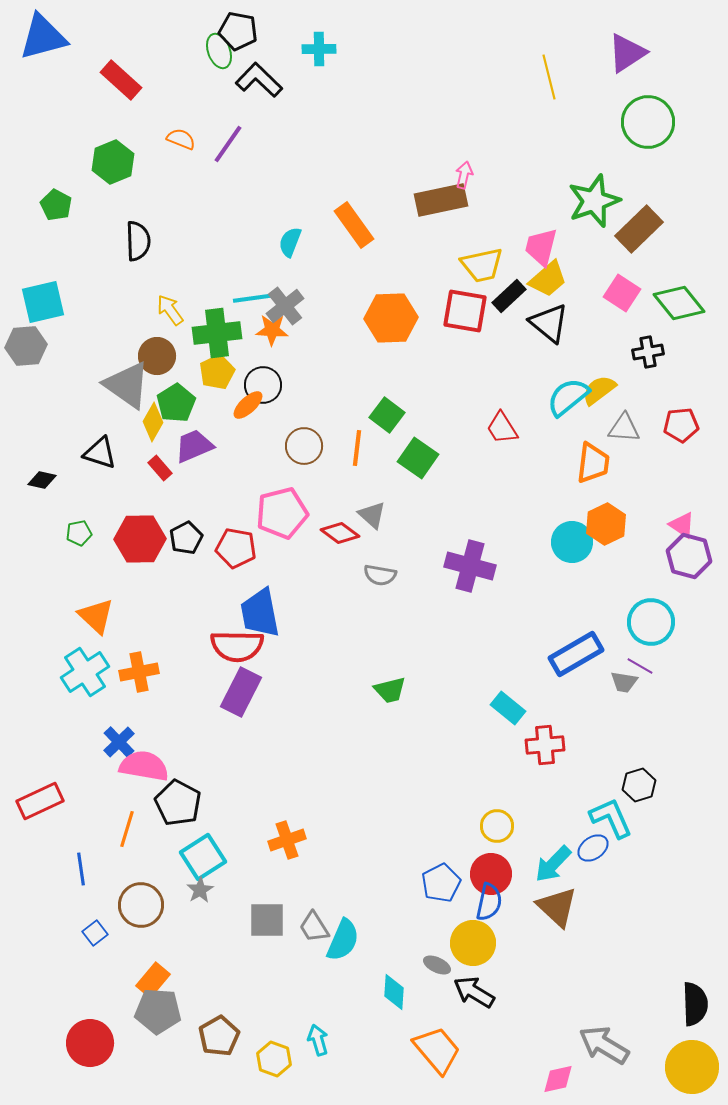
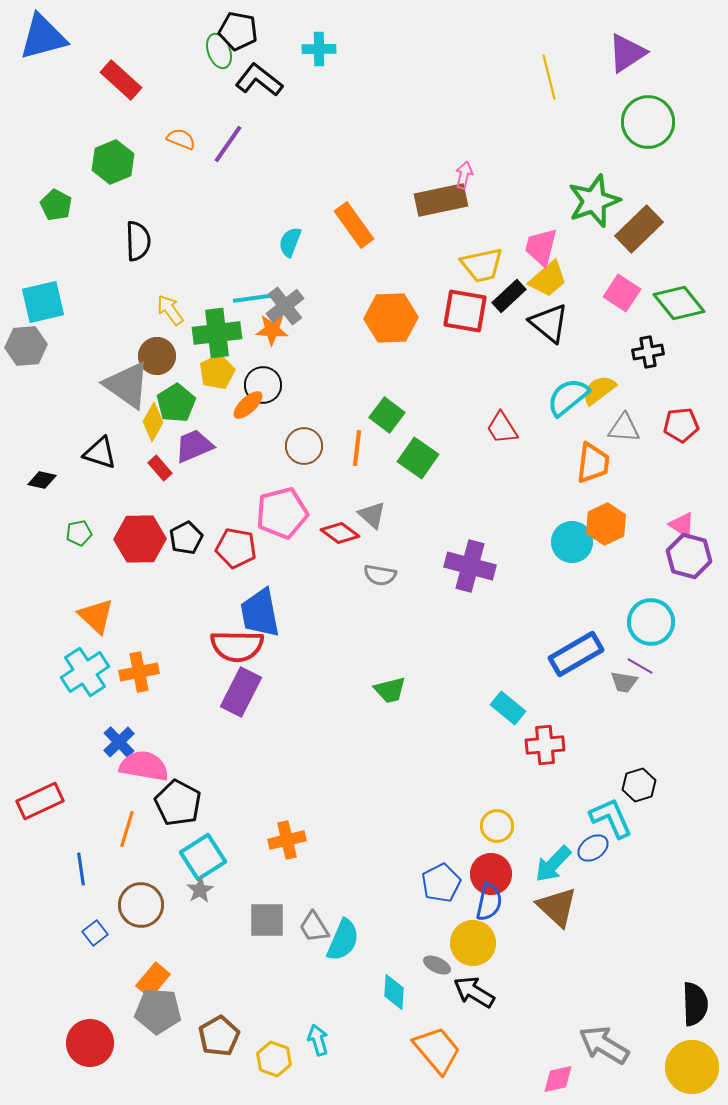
black L-shape at (259, 80): rotated 6 degrees counterclockwise
orange cross at (287, 840): rotated 6 degrees clockwise
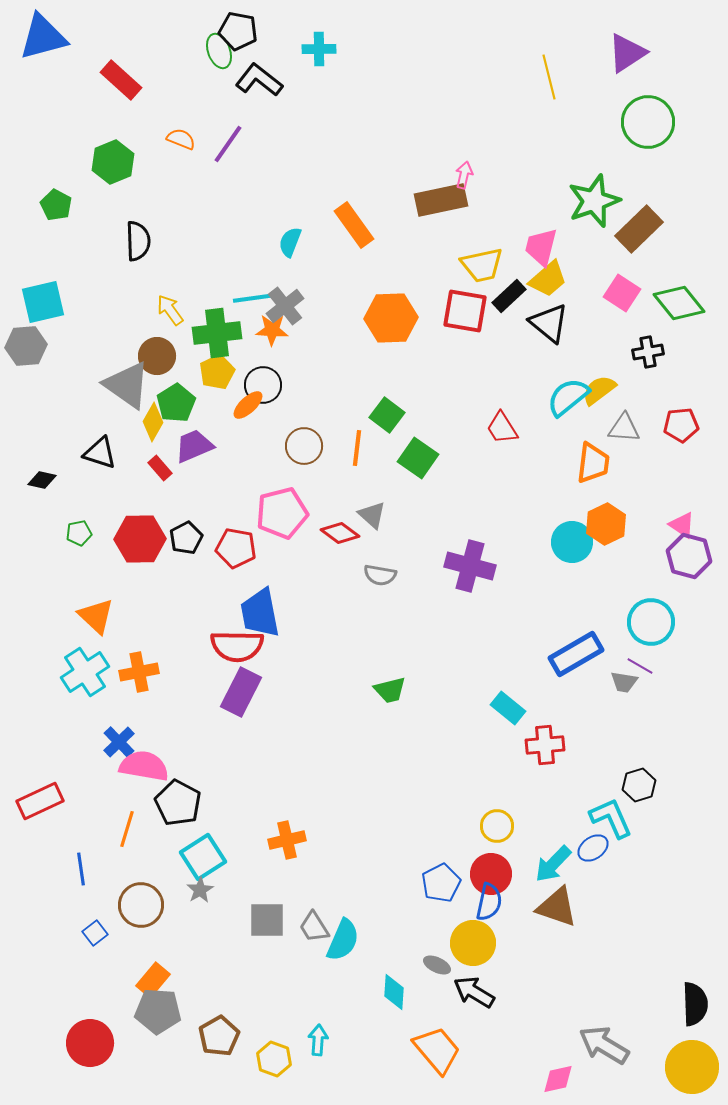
brown triangle at (557, 907): rotated 24 degrees counterclockwise
cyan arrow at (318, 1040): rotated 20 degrees clockwise
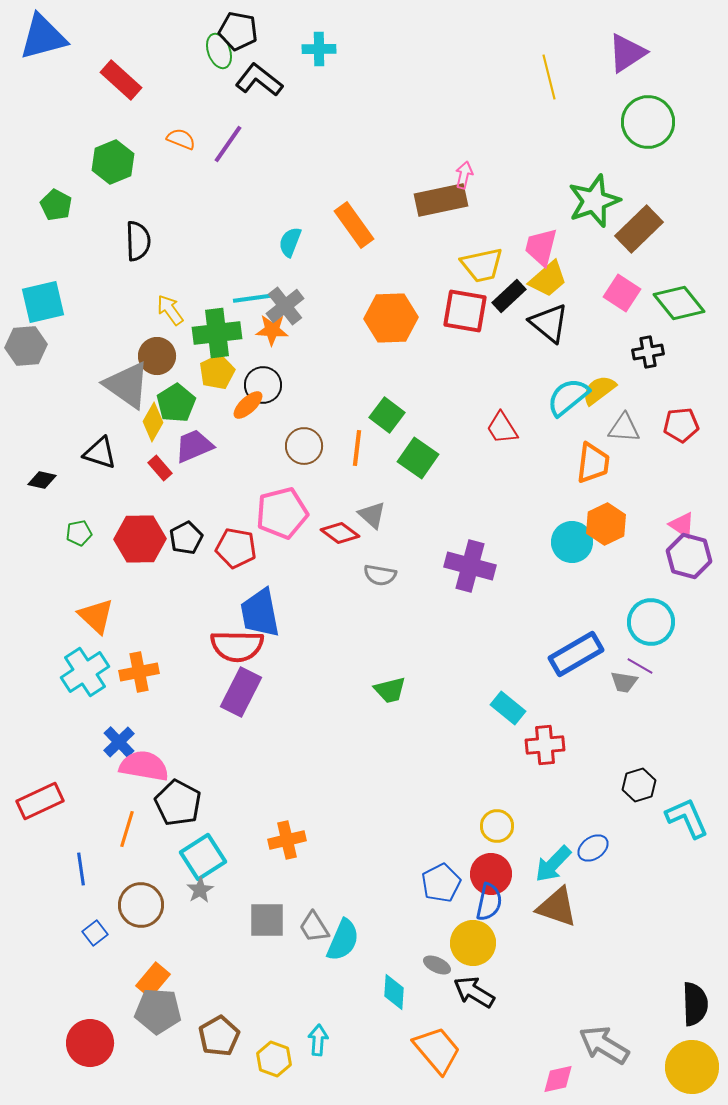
cyan L-shape at (611, 818): moved 76 px right
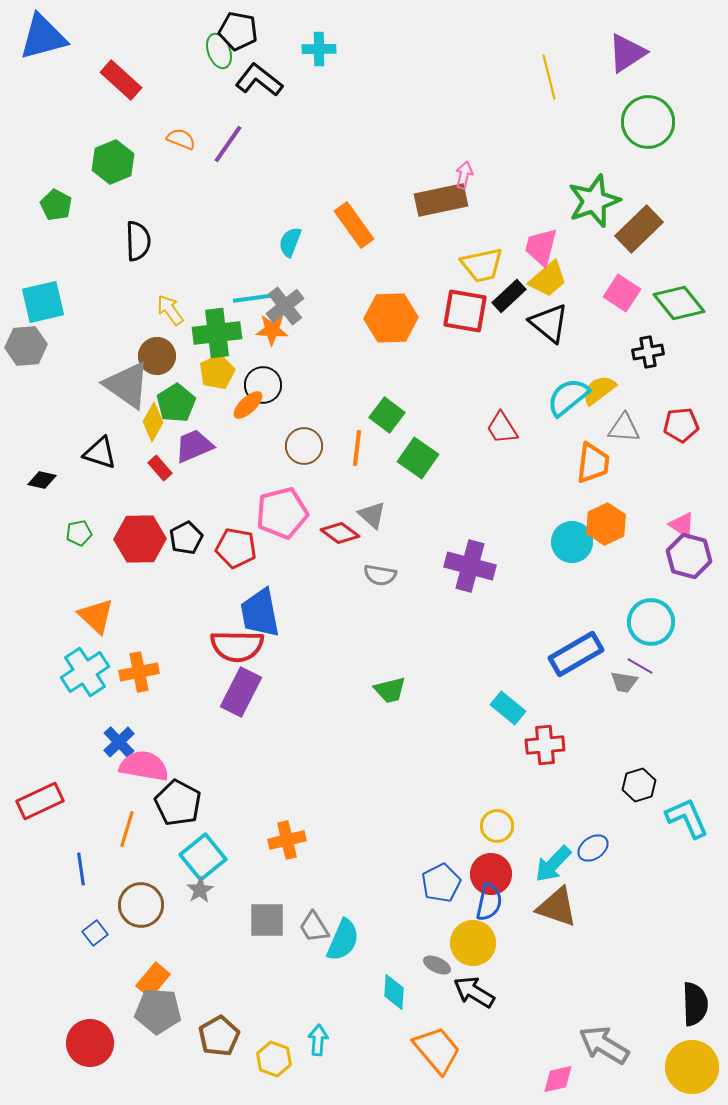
cyan square at (203, 857): rotated 6 degrees counterclockwise
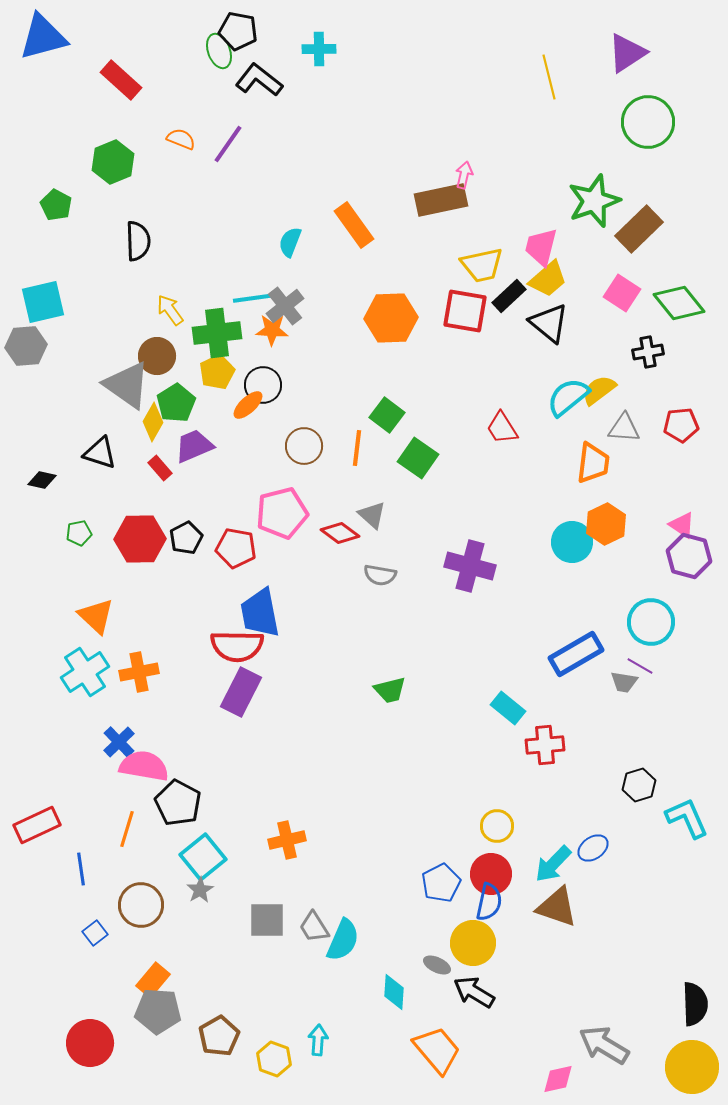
red rectangle at (40, 801): moved 3 px left, 24 px down
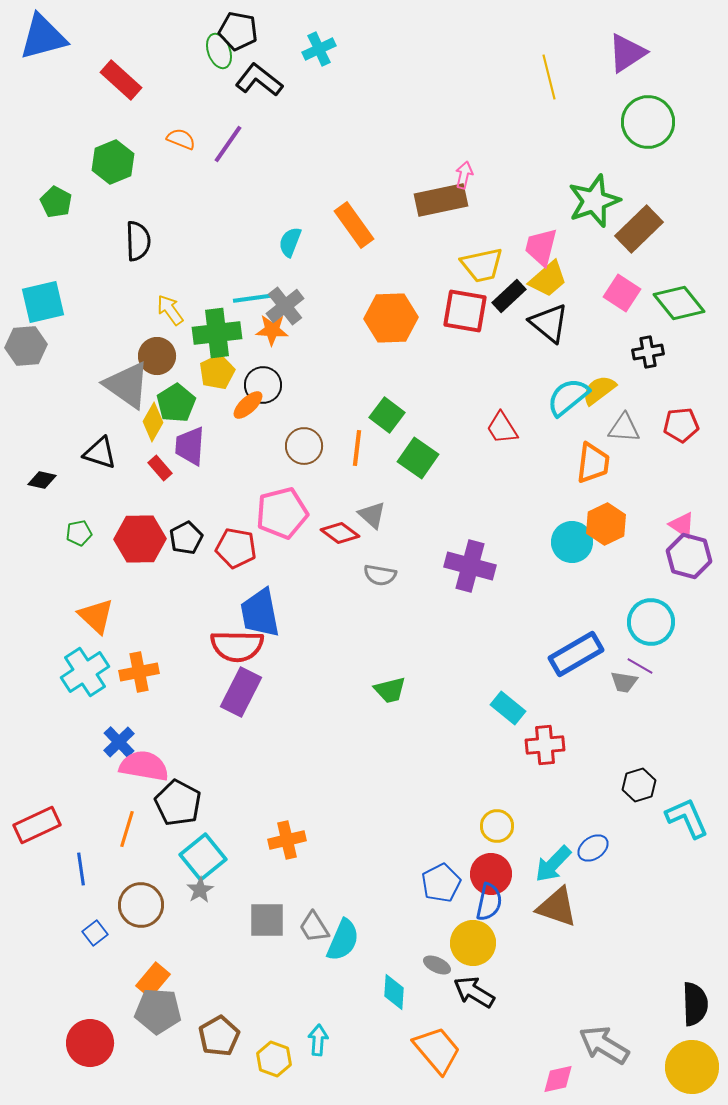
cyan cross at (319, 49): rotated 24 degrees counterclockwise
green pentagon at (56, 205): moved 3 px up
purple trapezoid at (194, 446): moved 4 px left; rotated 63 degrees counterclockwise
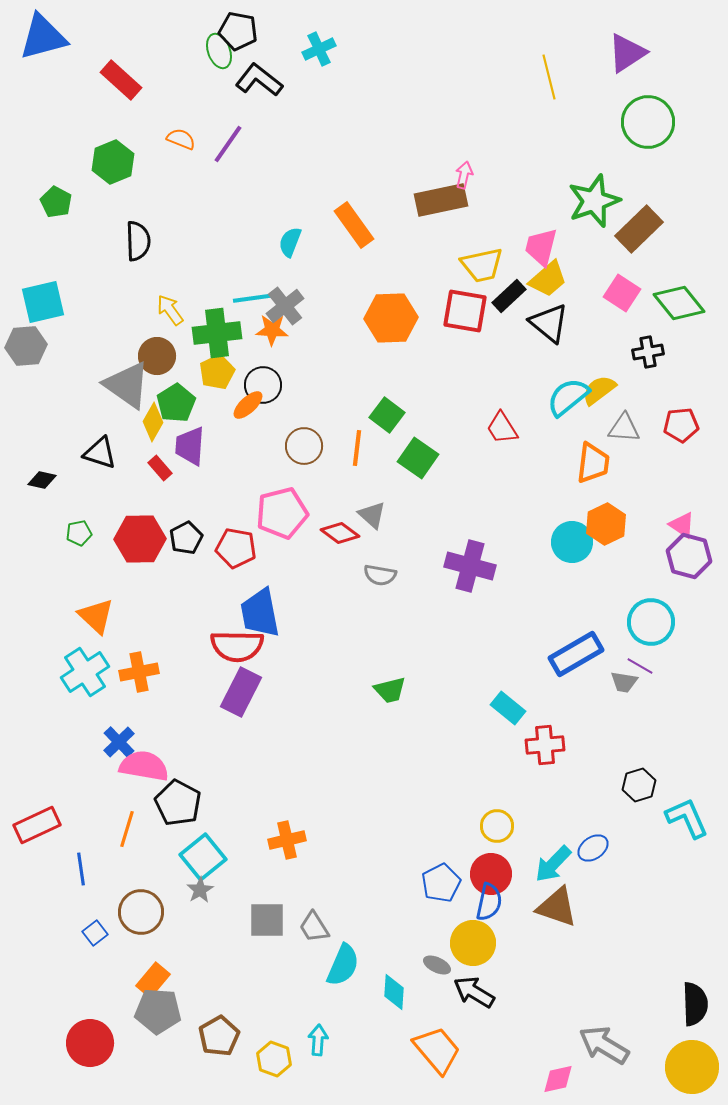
brown circle at (141, 905): moved 7 px down
cyan semicircle at (343, 940): moved 25 px down
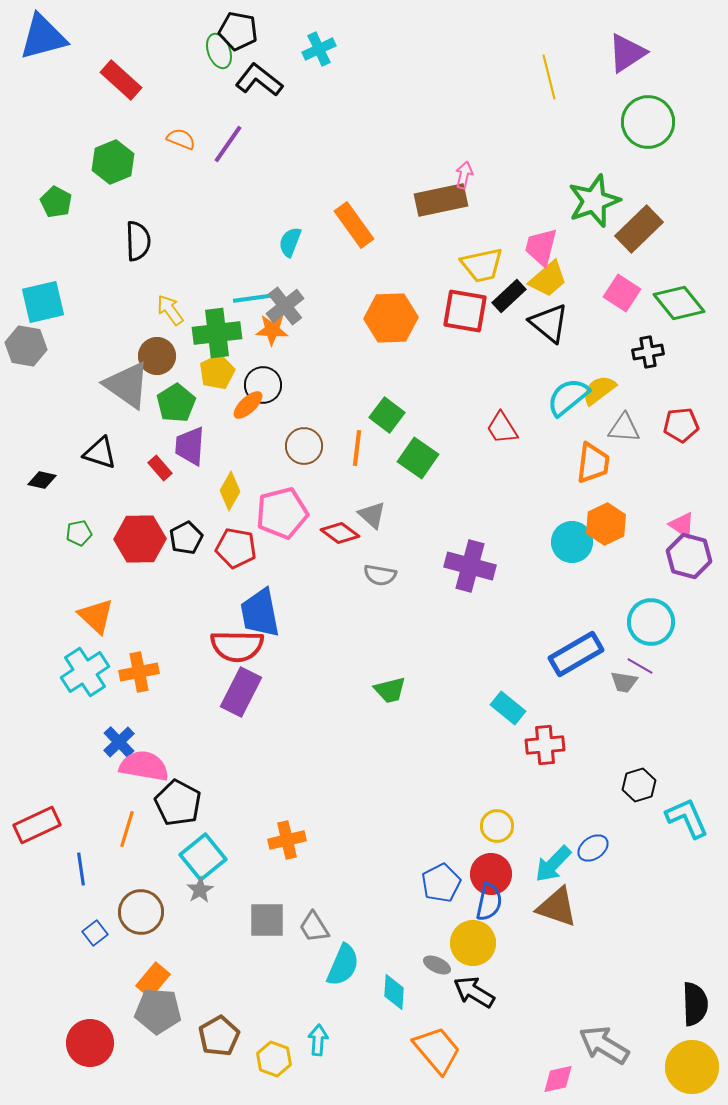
gray hexagon at (26, 346): rotated 15 degrees clockwise
yellow diamond at (153, 422): moved 77 px right, 69 px down
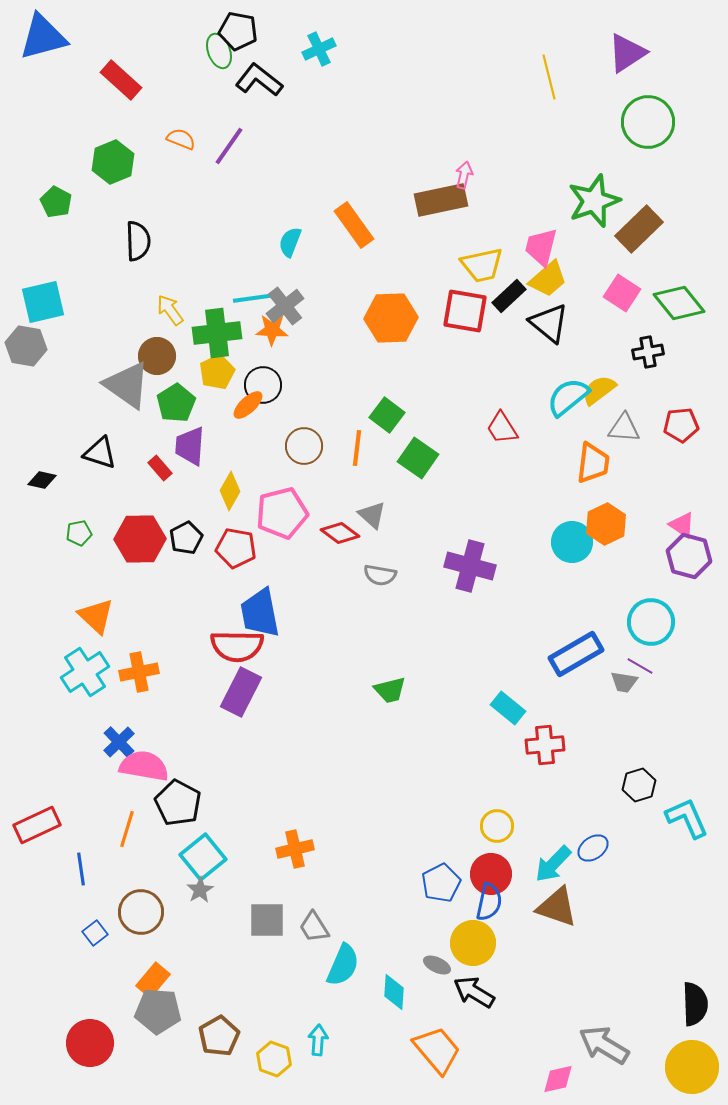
purple line at (228, 144): moved 1 px right, 2 px down
orange cross at (287, 840): moved 8 px right, 9 px down
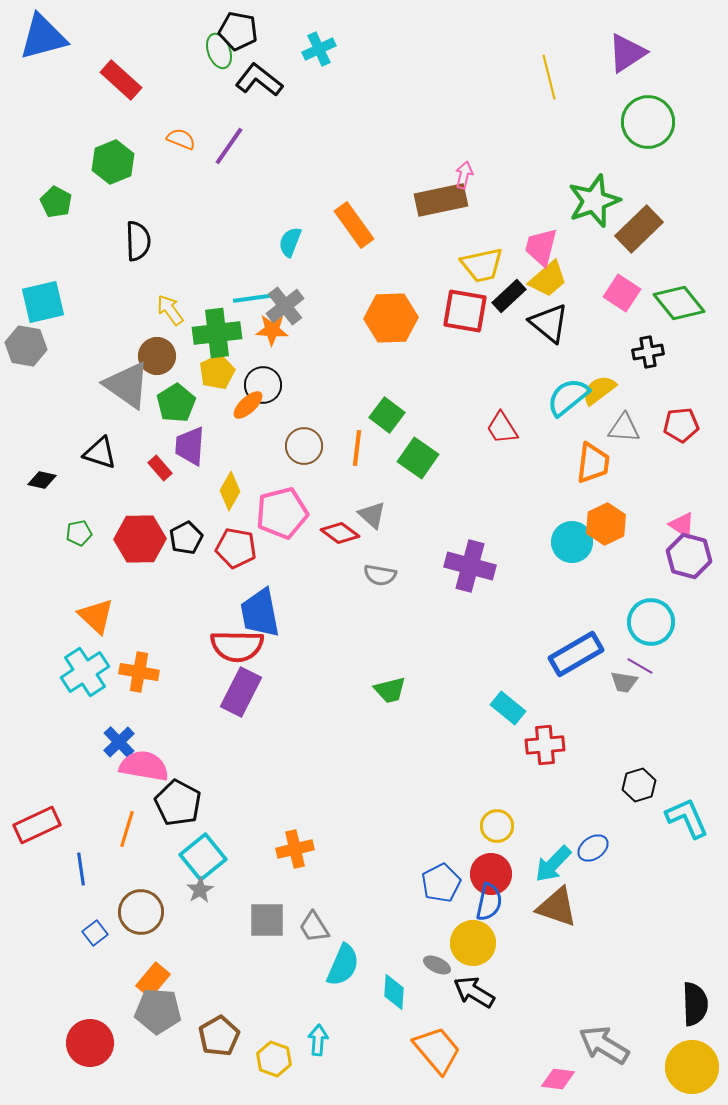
orange cross at (139, 672): rotated 21 degrees clockwise
pink diamond at (558, 1079): rotated 20 degrees clockwise
